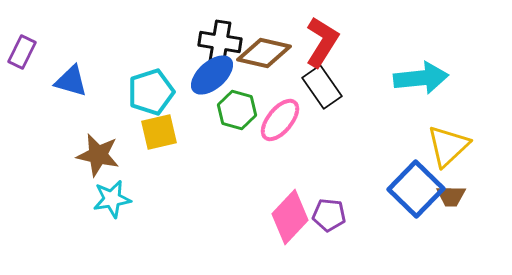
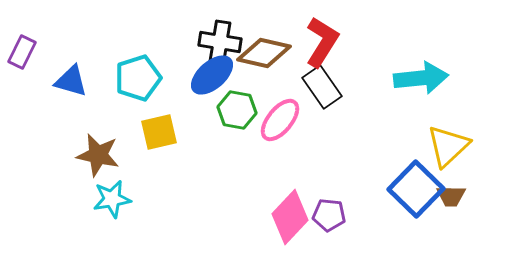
cyan pentagon: moved 13 px left, 14 px up
green hexagon: rotated 6 degrees counterclockwise
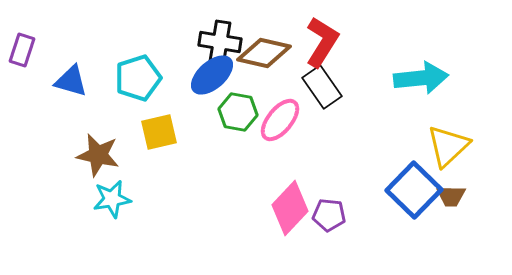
purple rectangle: moved 2 px up; rotated 8 degrees counterclockwise
green hexagon: moved 1 px right, 2 px down
blue square: moved 2 px left, 1 px down
pink diamond: moved 9 px up
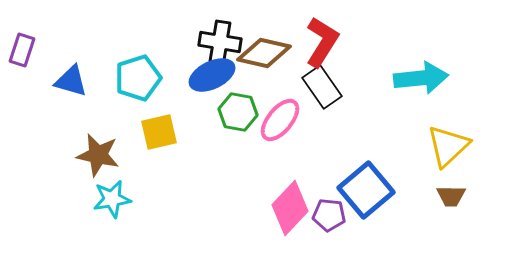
blue ellipse: rotated 15 degrees clockwise
blue square: moved 48 px left; rotated 6 degrees clockwise
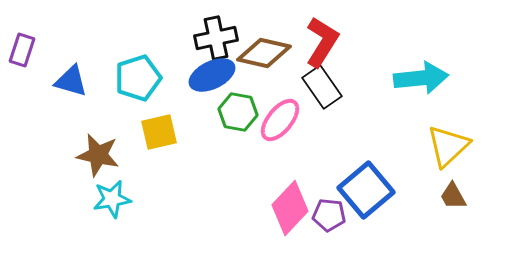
black cross: moved 4 px left, 4 px up; rotated 21 degrees counterclockwise
brown trapezoid: moved 2 px right; rotated 60 degrees clockwise
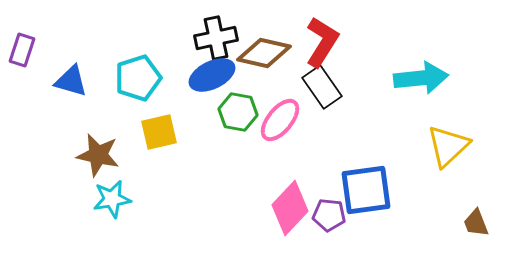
blue square: rotated 32 degrees clockwise
brown trapezoid: moved 23 px right, 27 px down; rotated 8 degrees clockwise
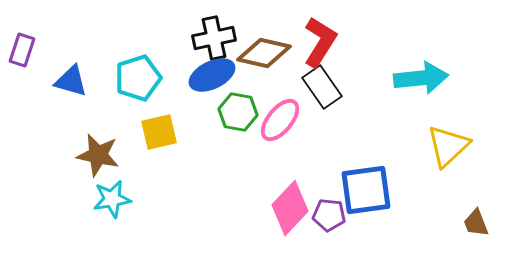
black cross: moved 2 px left
red L-shape: moved 2 px left
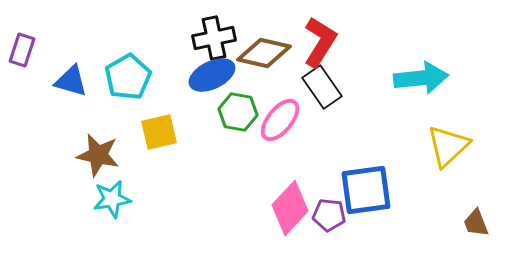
cyan pentagon: moved 10 px left, 1 px up; rotated 12 degrees counterclockwise
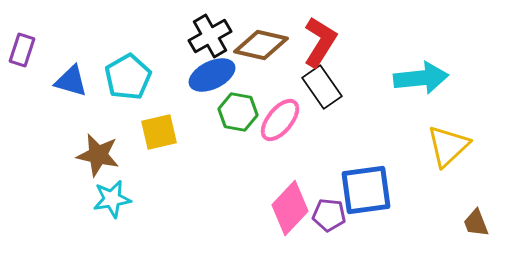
black cross: moved 4 px left, 2 px up; rotated 18 degrees counterclockwise
brown diamond: moved 3 px left, 8 px up
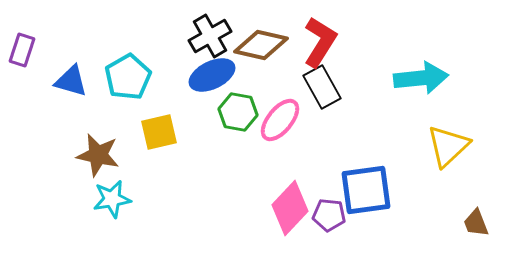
black rectangle: rotated 6 degrees clockwise
